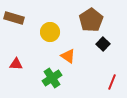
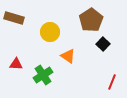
green cross: moved 9 px left, 3 px up
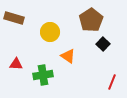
green cross: rotated 24 degrees clockwise
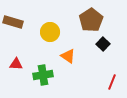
brown rectangle: moved 1 px left, 4 px down
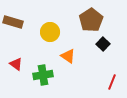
red triangle: rotated 32 degrees clockwise
